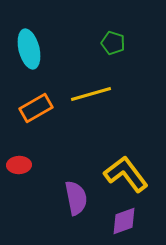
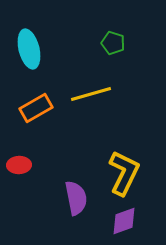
yellow L-shape: moved 2 px left, 1 px up; rotated 63 degrees clockwise
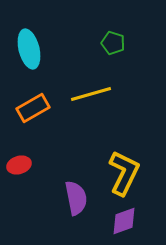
orange rectangle: moved 3 px left
red ellipse: rotated 15 degrees counterclockwise
